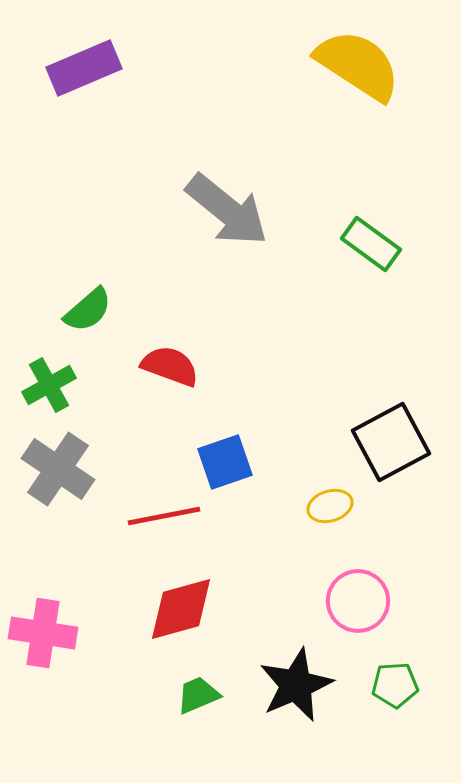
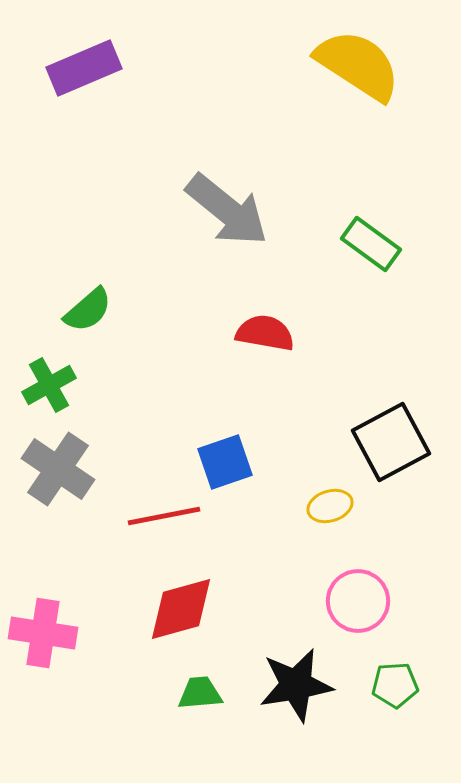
red semicircle: moved 95 px right, 33 px up; rotated 10 degrees counterclockwise
black star: rotated 14 degrees clockwise
green trapezoid: moved 2 px right, 2 px up; rotated 18 degrees clockwise
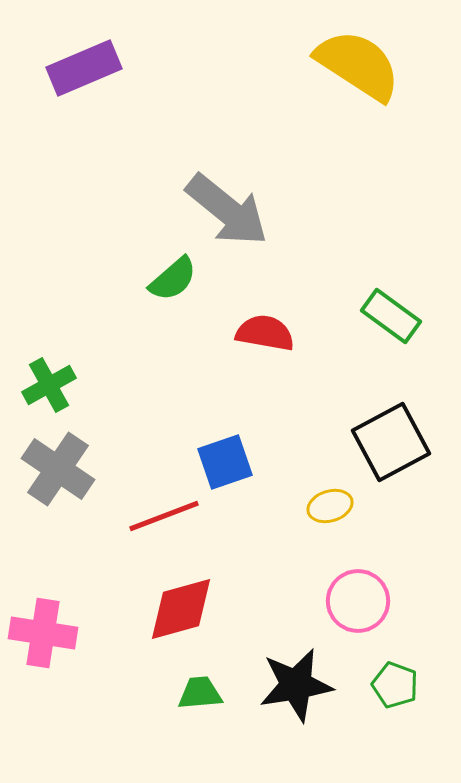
green rectangle: moved 20 px right, 72 px down
green semicircle: moved 85 px right, 31 px up
red line: rotated 10 degrees counterclockwise
green pentagon: rotated 24 degrees clockwise
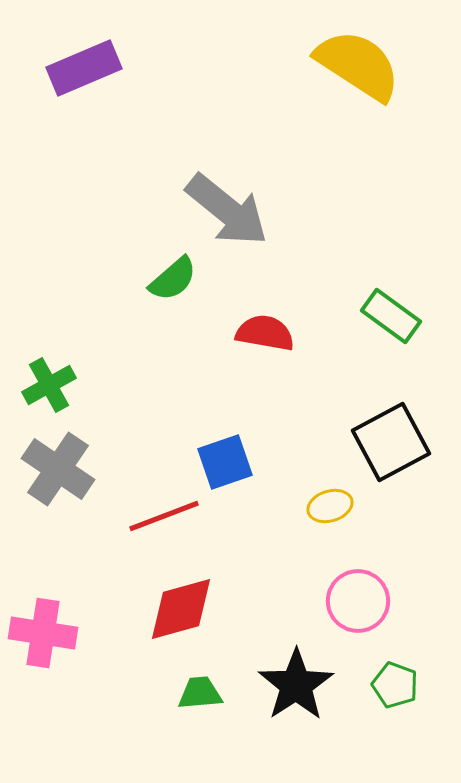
black star: rotated 24 degrees counterclockwise
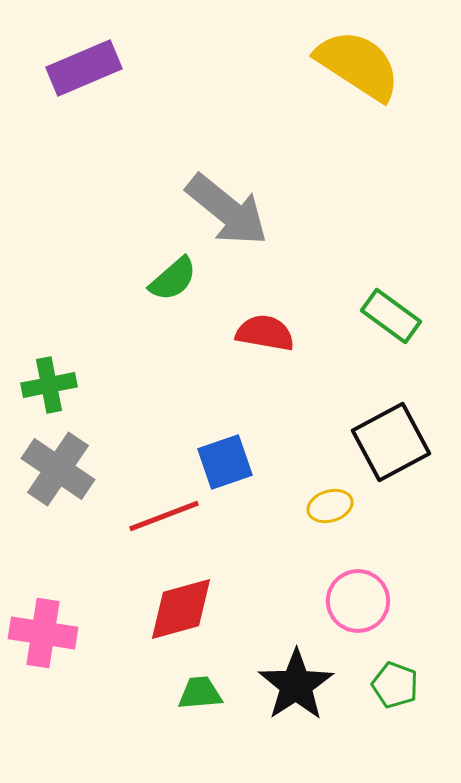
green cross: rotated 18 degrees clockwise
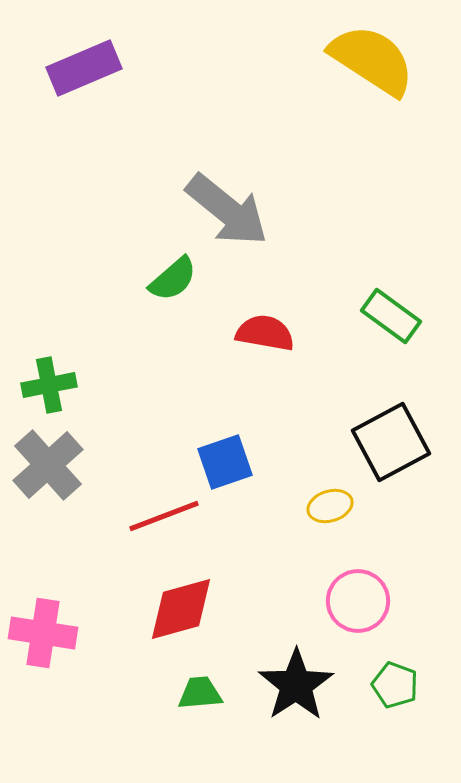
yellow semicircle: moved 14 px right, 5 px up
gray cross: moved 10 px left, 4 px up; rotated 14 degrees clockwise
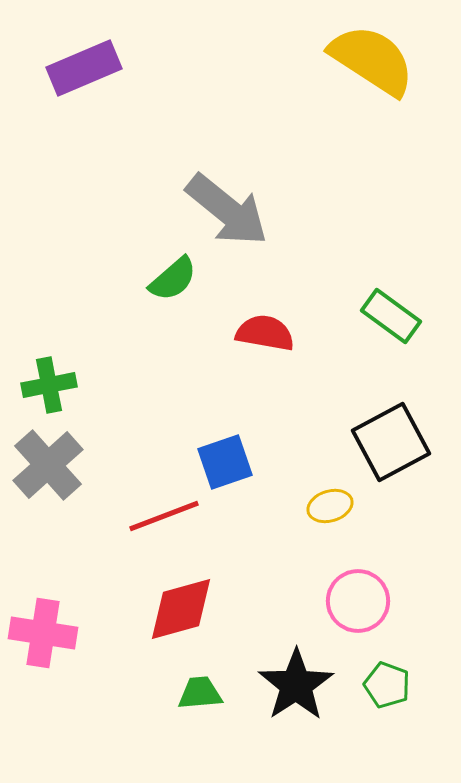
green pentagon: moved 8 px left
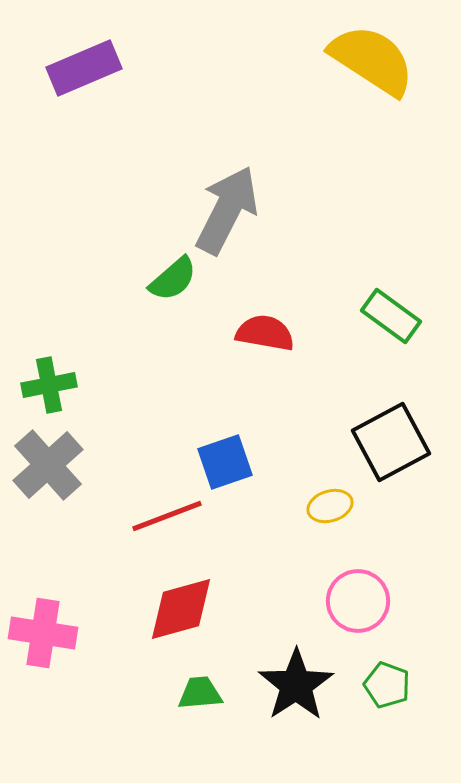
gray arrow: rotated 102 degrees counterclockwise
red line: moved 3 px right
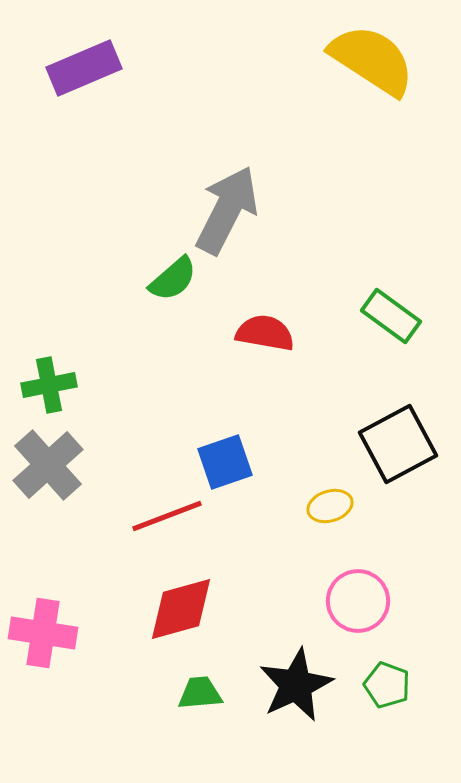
black square: moved 7 px right, 2 px down
black star: rotated 8 degrees clockwise
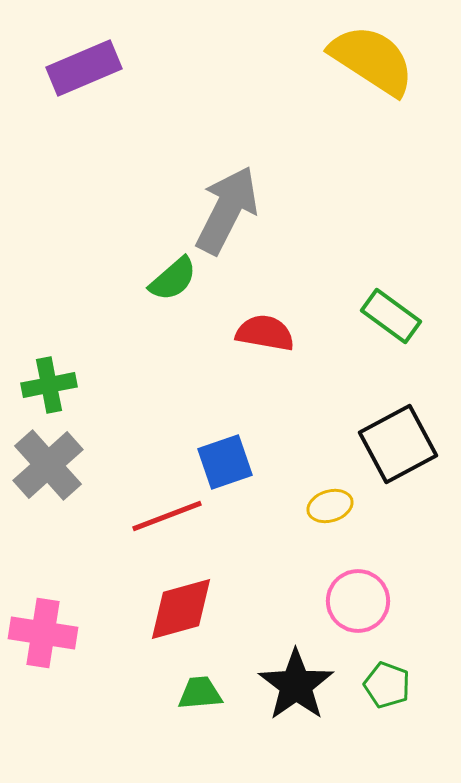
black star: rotated 10 degrees counterclockwise
